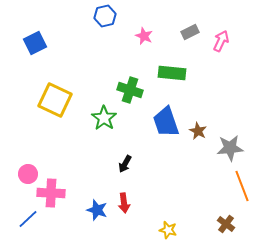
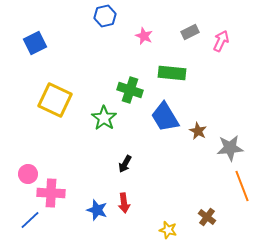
blue trapezoid: moved 1 px left, 5 px up; rotated 12 degrees counterclockwise
blue line: moved 2 px right, 1 px down
brown cross: moved 19 px left, 7 px up
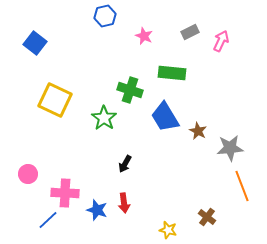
blue square: rotated 25 degrees counterclockwise
pink cross: moved 14 px right
blue line: moved 18 px right
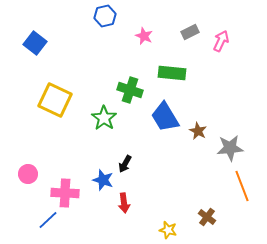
blue star: moved 6 px right, 30 px up
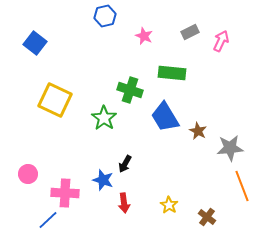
yellow star: moved 1 px right, 25 px up; rotated 18 degrees clockwise
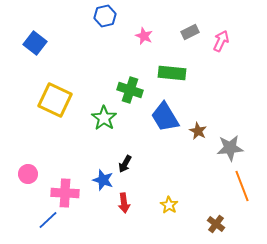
brown cross: moved 9 px right, 7 px down
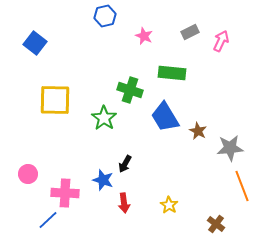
yellow square: rotated 24 degrees counterclockwise
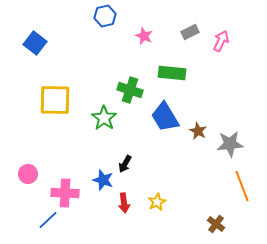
gray star: moved 4 px up
yellow star: moved 12 px left, 3 px up; rotated 12 degrees clockwise
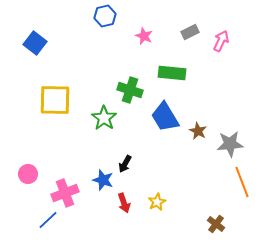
orange line: moved 4 px up
pink cross: rotated 24 degrees counterclockwise
red arrow: rotated 12 degrees counterclockwise
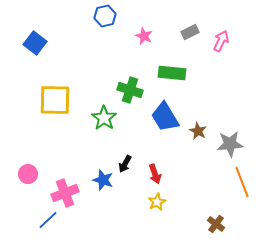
red arrow: moved 31 px right, 29 px up
